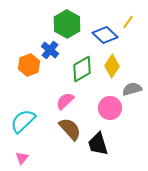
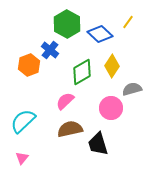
blue diamond: moved 5 px left, 1 px up
green diamond: moved 3 px down
pink circle: moved 1 px right
brown semicircle: rotated 60 degrees counterclockwise
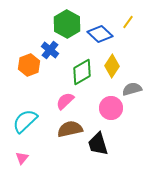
cyan semicircle: moved 2 px right
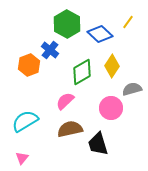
cyan semicircle: rotated 12 degrees clockwise
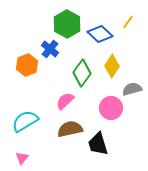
blue cross: moved 1 px up
orange hexagon: moved 2 px left
green diamond: moved 1 px down; rotated 24 degrees counterclockwise
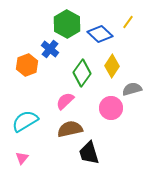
black trapezoid: moved 9 px left, 9 px down
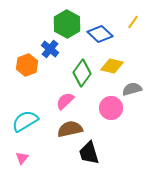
yellow line: moved 5 px right
yellow diamond: rotated 70 degrees clockwise
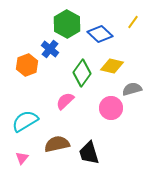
brown semicircle: moved 13 px left, 15 px down
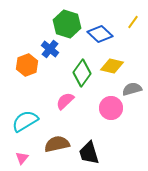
green hexagon: rotated 12 degrees counterclockwise
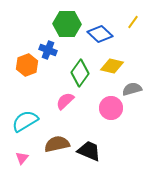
green hexagon: rotated 16 degrees counterclockwise
blue cross: moved 2 px left, 1 px down; rotated 18 degrees counterclockwise
green diamond: moved 2 px left
black trapezoid: moved 2 px up; rotated 130 degrees clockwise
